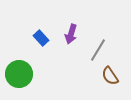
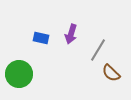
blue rectangle: rotated 35 degrees counterclockwise
brown semicircle: moved 1 px right, 3 px up; rotated 12 degrees counterclockwise
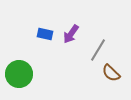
purple arrow: rotated 18 degrees clockwise
blue rectangle: moved 4 px right, 4 px up
